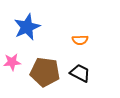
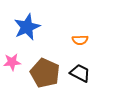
brown pentagon: moved 1 px down; rotated 16 degrees clockwise
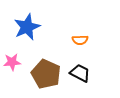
brown pentagon: moved 1 px right, 1 px down
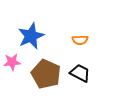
blue star: moved 4 px right, 9 px down
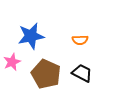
blue star: rotated 12 degrees clockwise
pink star: rotated 18 degrees counterclockwise
black trapezoid: moved 2 px right
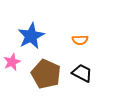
blue star: rotated 16 degrees counterclockwise
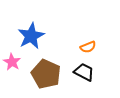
orange semicircle: moved 8 px right, 7 px down; rotated 21 degrees counterclockwise
pink star: rotated 18 degrees counterclockwise
black trapezoid: moved 2 px right, 1 px up
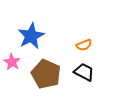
orange semicircle: moved 4 px left, 2 px up
